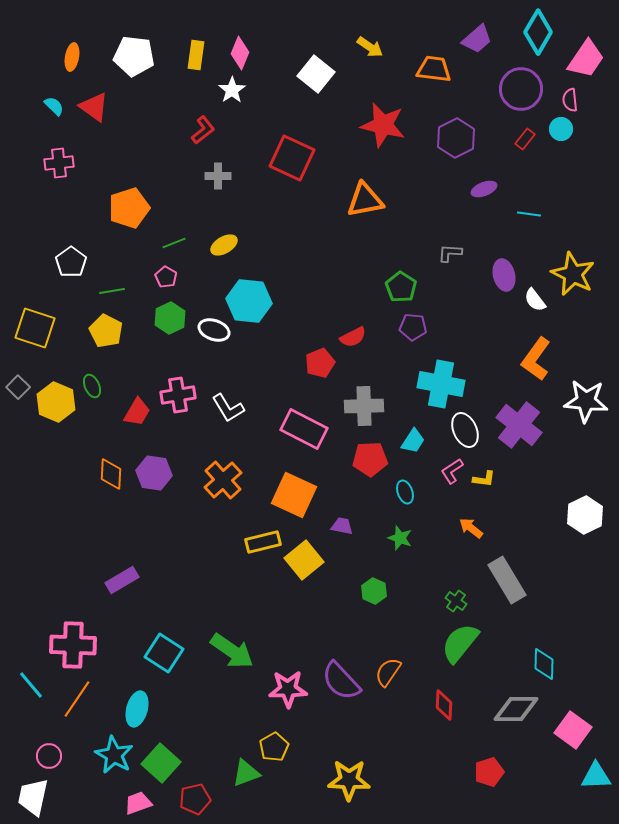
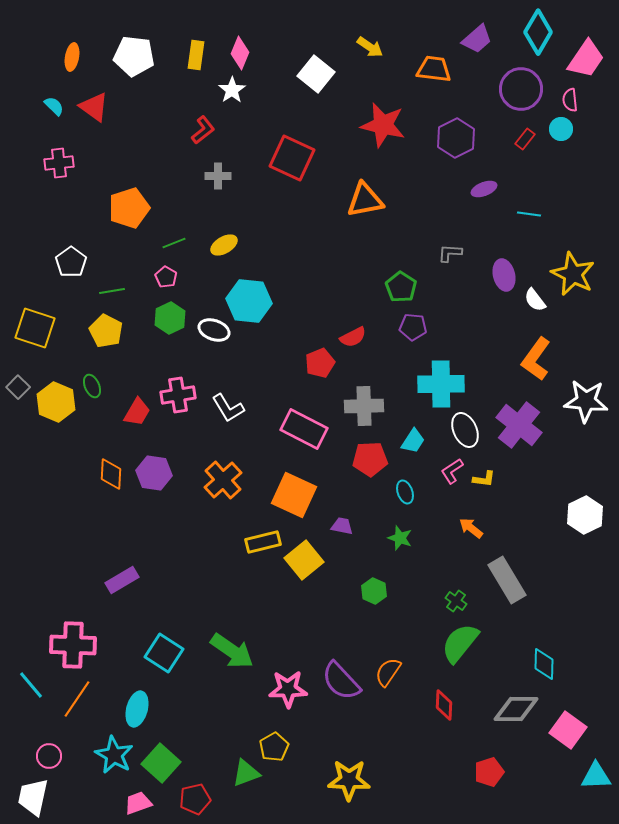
cyan cross at (441, 384): rotated 12 degrees counterclockwise
pink square at (573, 730): moved 5 px left
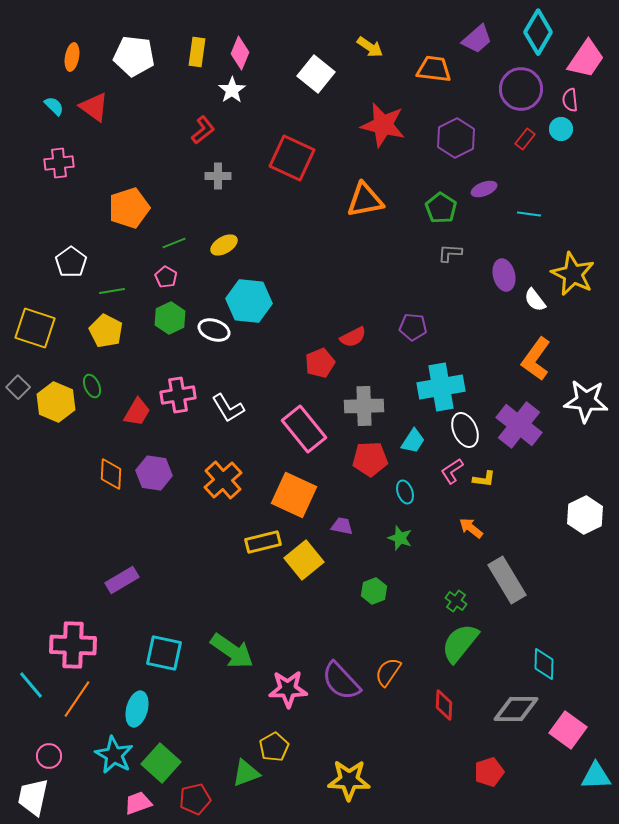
yellow rectangle at (196, 55): moved 1 px right, 3 px up
green pentagon at (401, 287): moved 40 px right, 79 px up
cyan cross at (441, 384): moved 3 px down; rotated 9 degrees counterclockwise
pink rectangle at (304, 429): rotated 24 degrees clockwise
green hexagon at (374, 591): rotated 15 degrees clockwise
cyan square at (164, 653): rotated 21 degrees counterclockwise
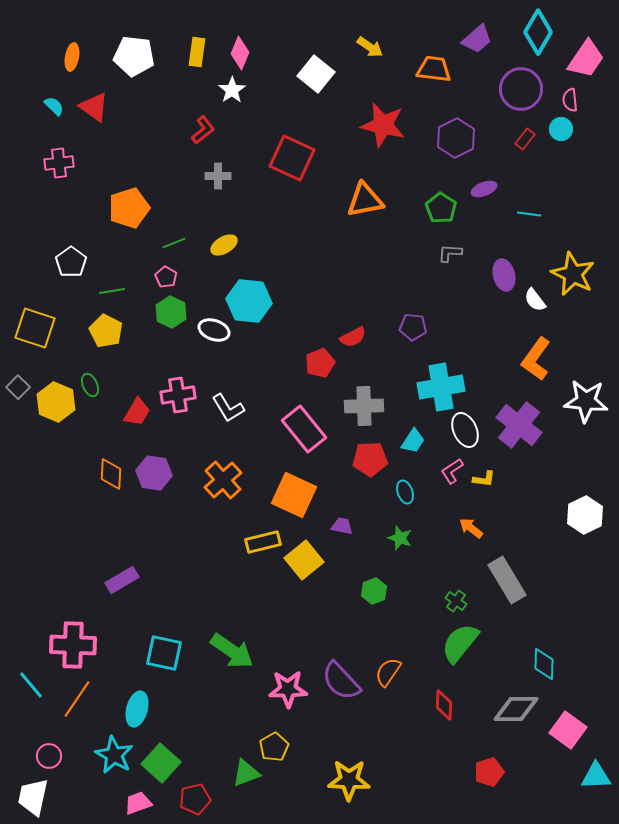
green hexagon at (170, 318): moved 1 px right, 6 px up; rotated 8 degrees counterclockwise
green ellipse at (92, 386): moved 2 px left, 1 px up
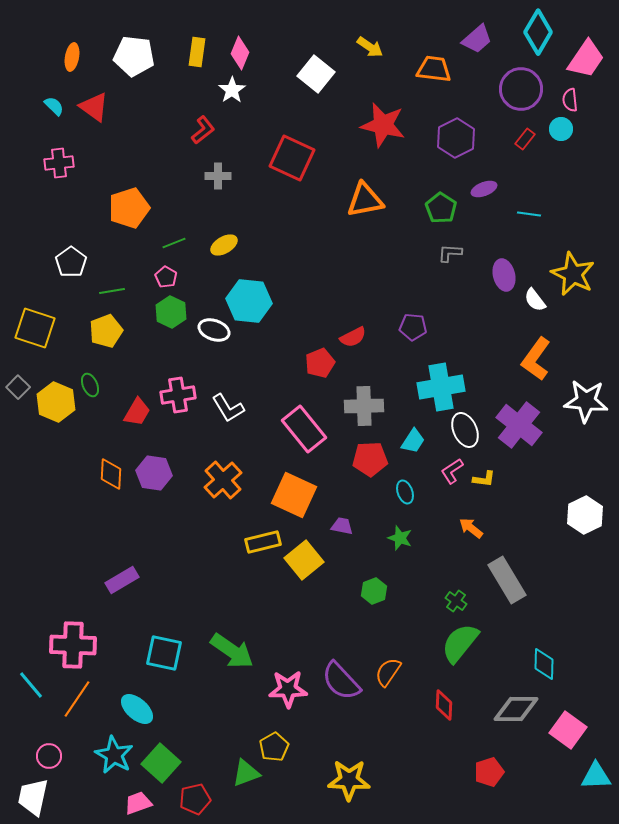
yellow pentagon at (106, 331): rotated 24 degrees clockwise
cyan ellipse at (137, 709): rotated 64 degrees counterclockwise
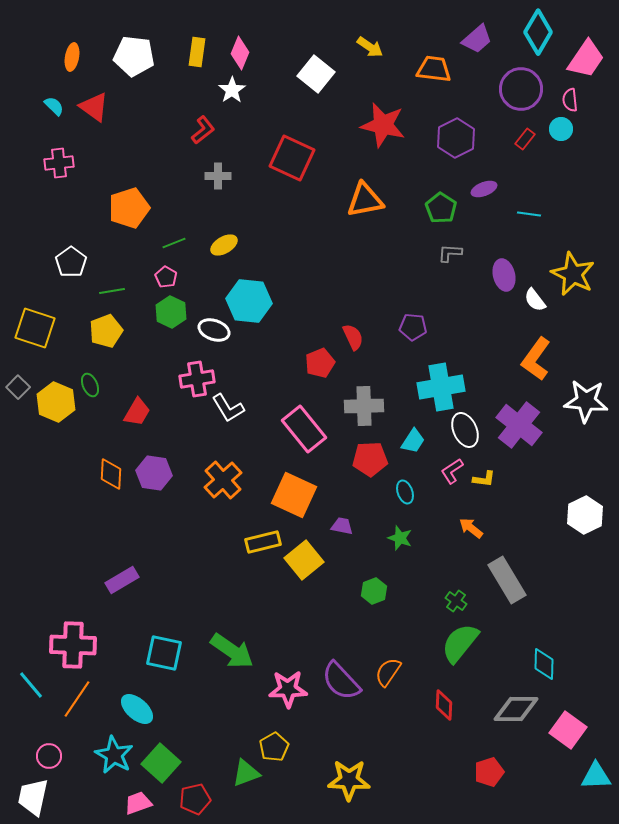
red semicircle at (353, 337): rotated 88 degrees counterclockwise
pink cross at (178, 395): moved 19 px right, 16 px up
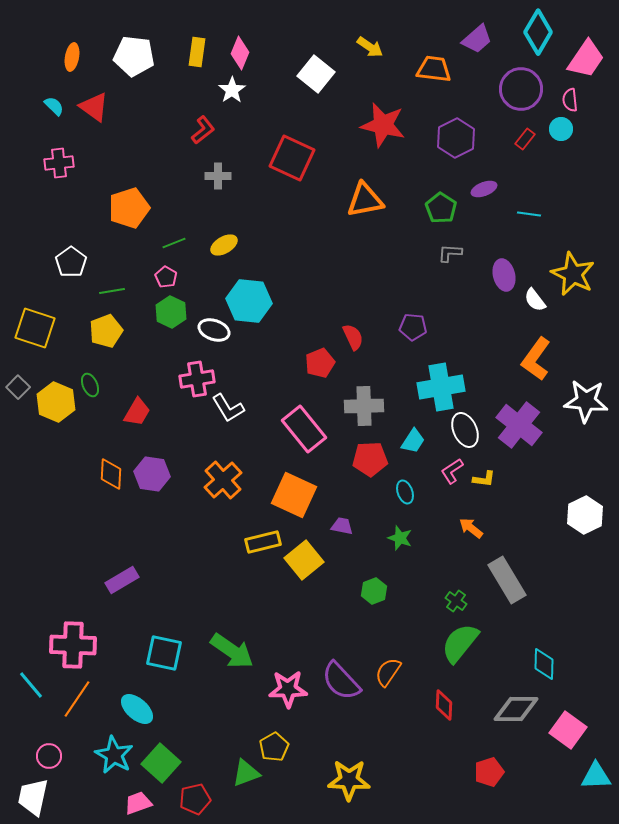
purple hexagon at (154, 473): moved 2 px left, 1 px down
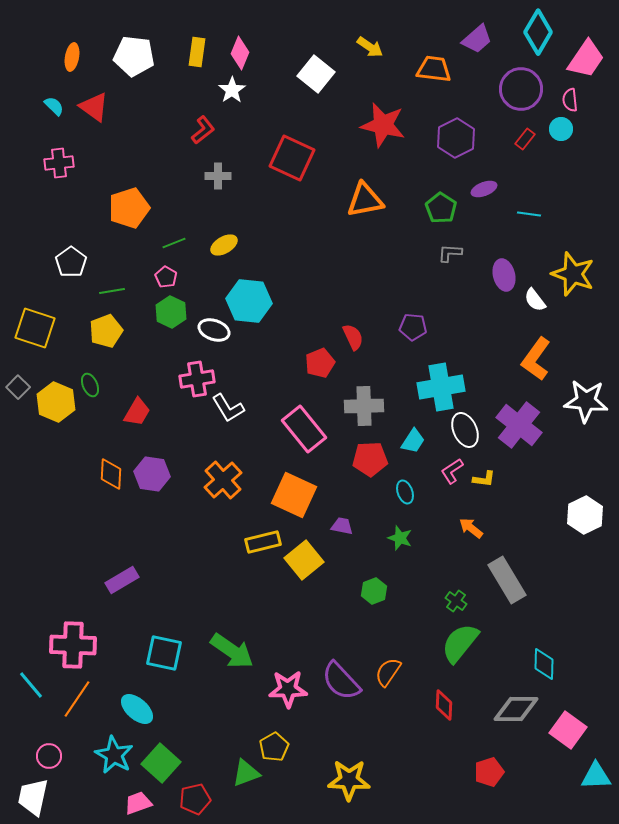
yellow star at (573, 274): rotated 6 degrees counterclockwise
